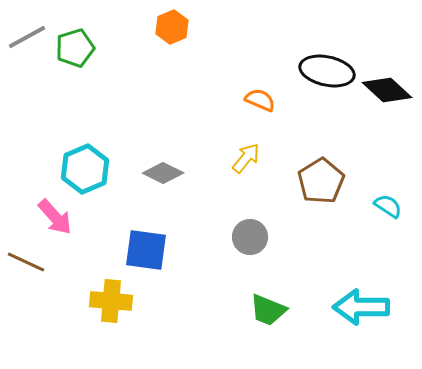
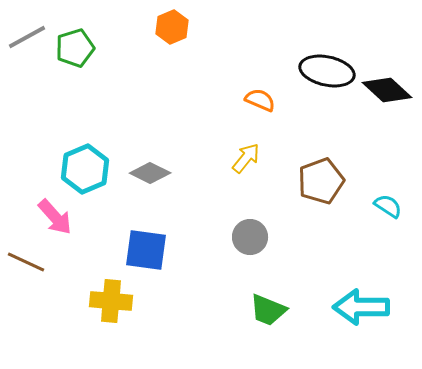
gray diamond: moved 13 px left
brown pentagon: rotated 12 degrees clockwise
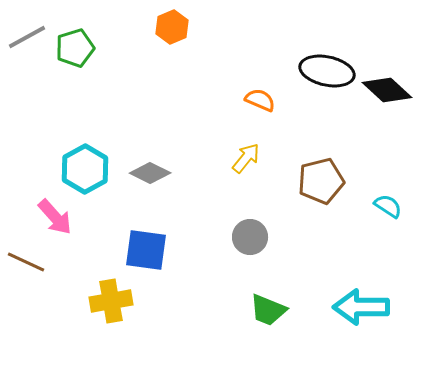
cyan hexagon: rotated 6 degrees counterclockwise
brown pentagon: rotated 6 degrees clockwise
yellow cross: rotated 15 degrees counterclockwise
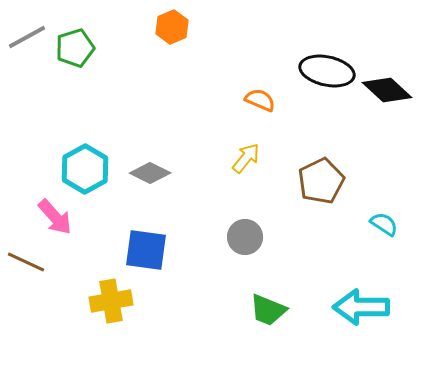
brown pentagon: rotated 12 degrees counterclockwise
cyan semicircle: moved 4 px left, 18 px down
gray circle: moved 5 px left
